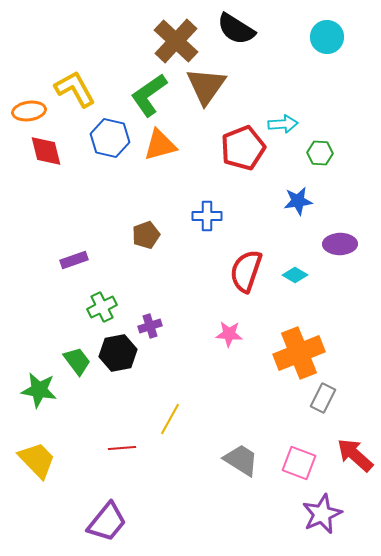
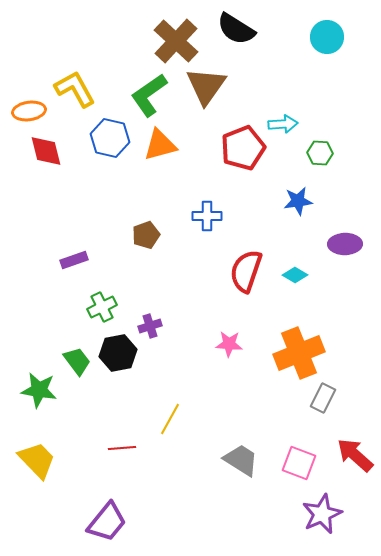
purple ellipse: moved 5 px right
pink star: moved 10 px down
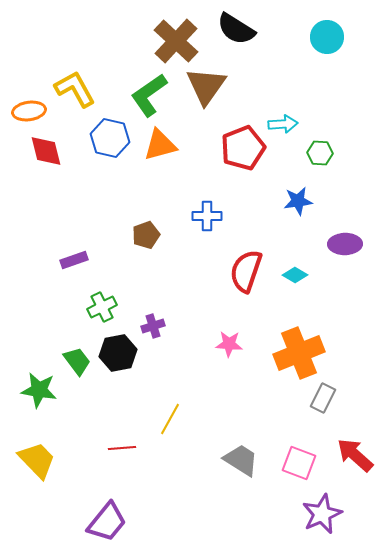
purple cross: moved 3 px right
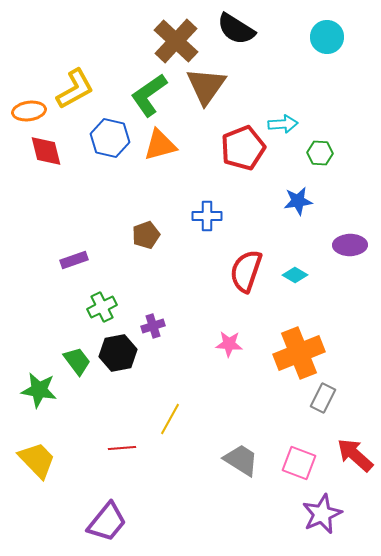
yellow L-shape: rotated 90 degrees clockwise
purple ellipse: moved 5 px right, 1 px down
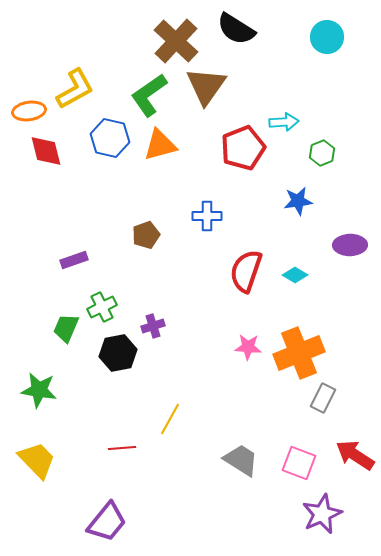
cyan arrow: moved 1 px right, 2 px up
green hexagon: moved 2 px right; rotated 25 degrees counterclockwise
pink star: moved 19 px right, 3 px down
green trapezoid: moved 11 px left, 33 px up; rotated 120 degrees counterclockwise
red arrow: rotated 9 degrees counterclockwise
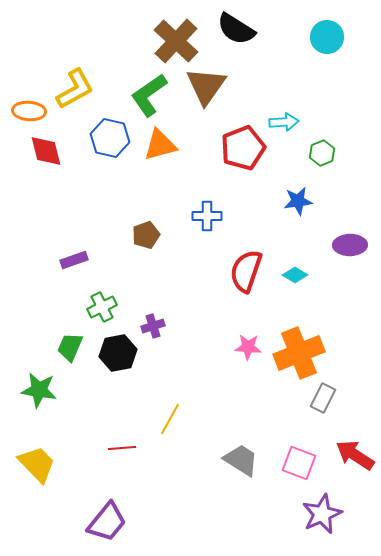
orange ellipse: rotated 12 degrees clockwise
green trapezoid: moved 4 px right, 19 px down
yellow trapezoid: moved 4 px down
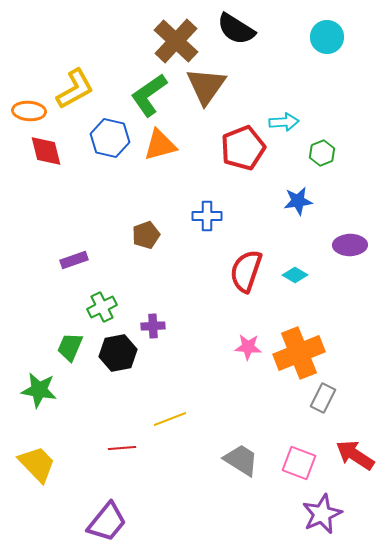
purple cross: rotated 15 degrees clockwise
yellow line: rotated 40 degrees clockwise
